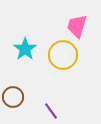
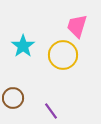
cyan star: moved 2 px left, 3 px up
brown circle: moved 1 px down
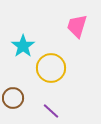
yellow circle: moved 12 px left, 13 px down
purple line: rotated 12 degrees counterclockwise
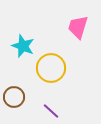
pink trapezoid: moved 1 px right, 1 px down
cyan star: rotated 15 degrees counterclockwise
brown circle: moved 1 px right, 1 px up
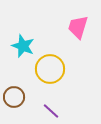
yellow circle: moved 1 px left, 1 px down
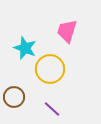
pink trapezoid: moved 11 px left, 4 px down
cyan star: moved 2 px right, 2 px down
purple line: moved 1 px right, 2 px up
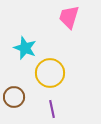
pink trapezoid: moved 2 px right, 14 px up
yellow circle: moved 4 px down
purple line: rotated 36 degrees clockwise
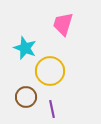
pink trapezoid: moved 6 px left, 7 px down
yellow circle: moved 2 px up
brown circle: moved 12 px right
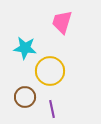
pink trapezoid: moved 1 px left, 2 px up
cyan star: rotated 15 degrees counterclockwise
brown circle: moved 1 px left
